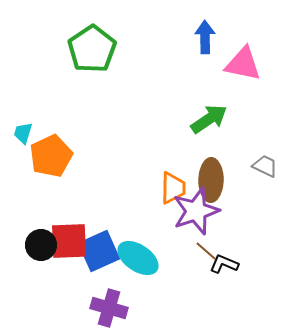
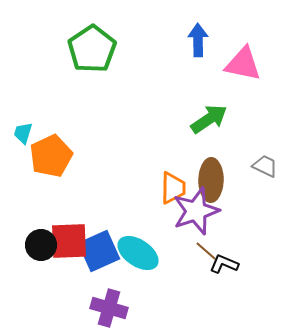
blue arrow: moved 7 px left, 3 px down
cyan ellipse: moved 5 px up
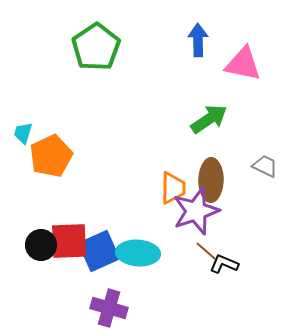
green pentagon: moved 4 px right, 2 px up
cyan ellipse: rotated 30 degrees counterclockwise
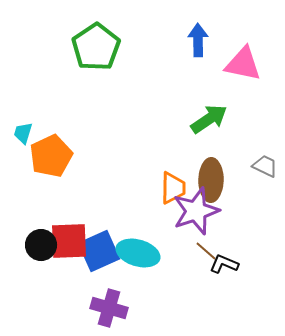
cyan ellipse: rotated 12 degrees clockwise
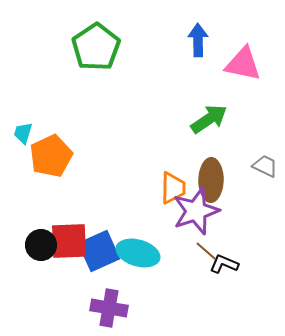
purple cross: rotated 6 degrees counterclockwise
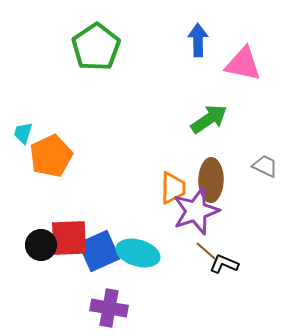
red square: moved 3 px up
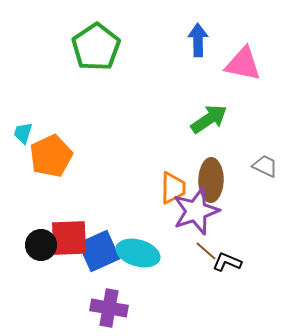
black L-shape: moved 3 px right, 2 px up
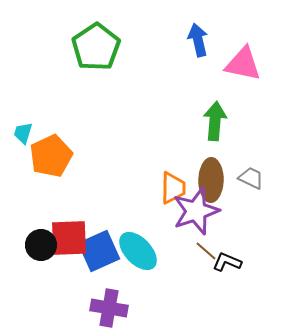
blue arrow: rotated 12 degrees counterclockwise
green arrow: moved 6 px right, 2 px down; rotated 51 degrees counterclockwise
gray trapezoid: moved 14 px left, 12 px down
cyan ellipse: moved 2 px up; rotated 30 degrees clockwise
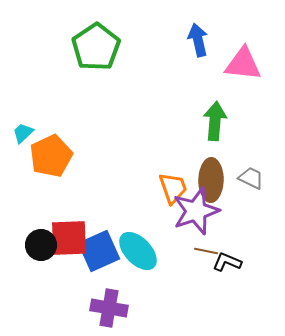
pink triangle: rotated 6 degrees counterclockwise
cyan trapezoid: rotated 30 degrees clockwise
orange trapezoid: rotated 20 degrees counterclockwise
brown line: rotated 30 degrees counterclockwise
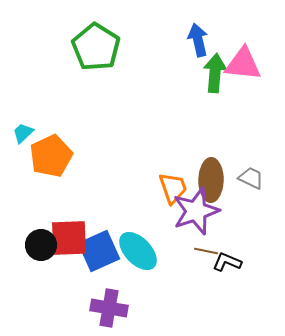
green pentagon: rotated 6 degrees counterclockwise
green arrow: moved 48 px up
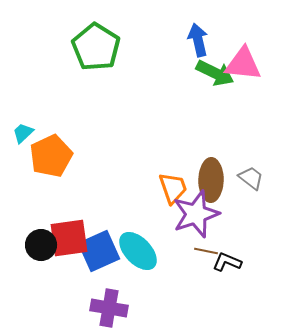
green arrow: rotated 111 degrees clockwise
gray trapezoid: rotated 12 degrees clockwise
purple star: moved 3 px down
red square: rotated 6 degrees counterclockwise
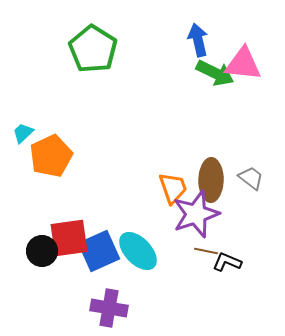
green pentagon: moved 3 px left, 2 px down
black circle: moved 1 px right, 6 px down
